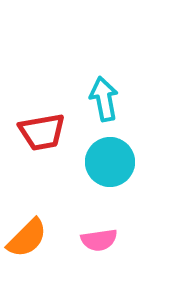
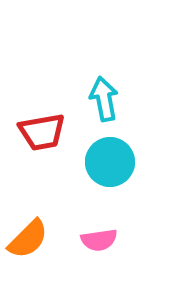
orange semicircle: moved 1 px right, 1 px down
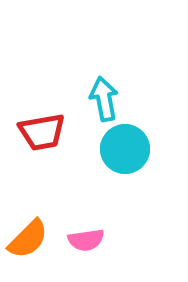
cyan circle: moved 15 px right, 13 px up
pink semicircle: moved 13 px left
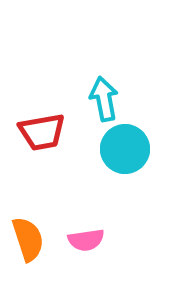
orange semicircle: rotated 63 degrees counterclockwise
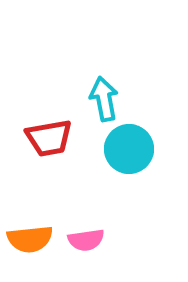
red trapezoid: moved 7 px right, 6 px down
cyan circle: moved 4 px right
orange semicircle: moved 2 px right; rotated 102 degrees clockwise
